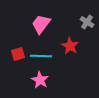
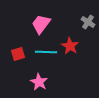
gray cross: moved 1 px right
cyan line: moved 5 px right, 4 px up
pink star: moved 1 px left, 2 px down
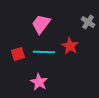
cyan line: moved 2 px left
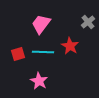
gray cross: rotated 16 degrees clockwise
cyan line: moved 1 px left
pink star: moved 1 px up
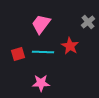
pink star: moved 2 px right, 2 px down; rotated 30 degrees counterclockwise
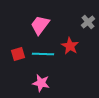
pink trapezoid: moved 1 px left, 1 px down
cyan line: moved 2 px down
pink star: rotated 12 degrees clockwise
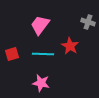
gray cross: rotated 32 degrees counterclockwise
red square: moved 6 px left
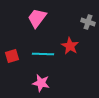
pink trapezoid: moved 3 px left, 7 px up
red square: moved 2 px down
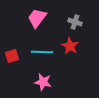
gray cross: moved 13 px left
cyan line: moved 1 px left, 2 px up
pink star: moved 2 px right, 1 px up
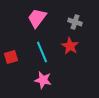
cyan line: rotated 65 degrees clockwise
red square: moved 1 px left, 1 px down
pink star: moved 2 px up
